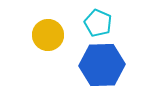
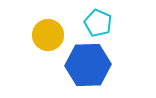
blue hexagon: moved 14 px left
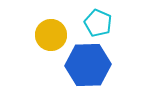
yellow circle: moved 3 px right
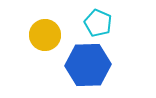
yellow circle: moved 6 px left
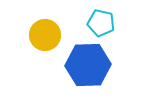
cyan pentagon: moved 3 px right; rotated 12 degrees counterclockwise
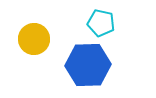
yellow circle: moved 11 px left, 4 px down
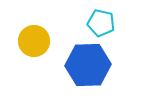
yellow circle: moved 2 px down
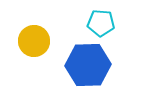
cyan pentagon: rotated 8 degrees counterclockwise
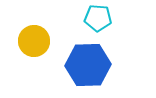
cyan pentagon: moved 3 px left, 5 px up
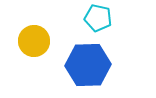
cyan pentagon: rotated 8 degrees clockwise
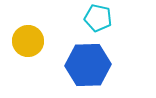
yellow circle: moved 6 px left
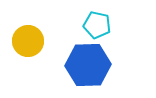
cyan pentagon: moved 1 px left, 7 px down
